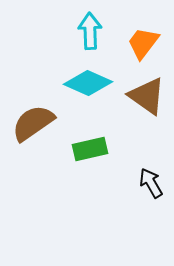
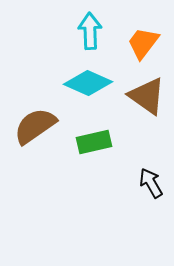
brown semicircle: moved 2 px right, 3 px down
green rectangle: moved 4 px right, 7 px up
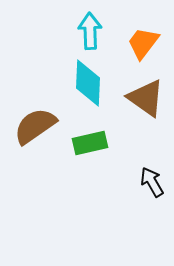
cyan diamond: rotated 69 degrees clockwise
brown triangle: moved 1 px left, 2 px down
green rectangle: moved 4 px left, 1 px down
black arrow: moved 1 px right, 1 px up
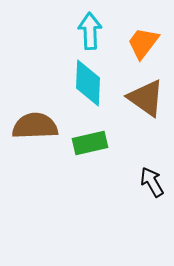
brown semicircle: rotated 33 degrees clockwise
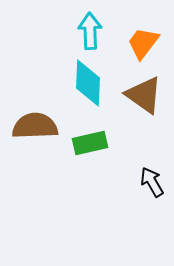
brown triangle: moved 2 px left, 3 px up
